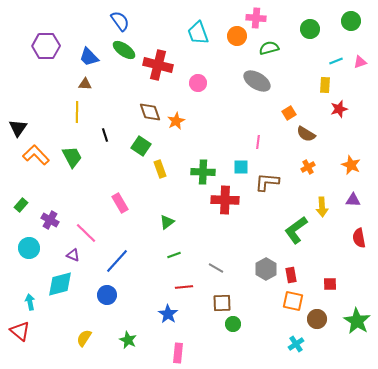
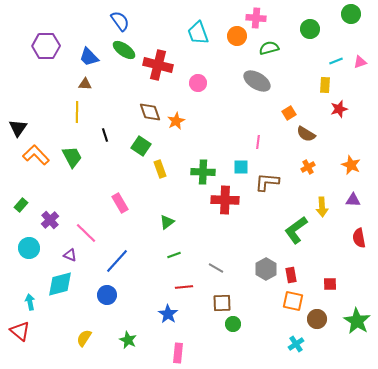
green circle at (351, 21): moved 7 px up
purple cross at (50, 220): rotated 18 degrees clockwise
purple triangle at (73, 255): moved 3 px left
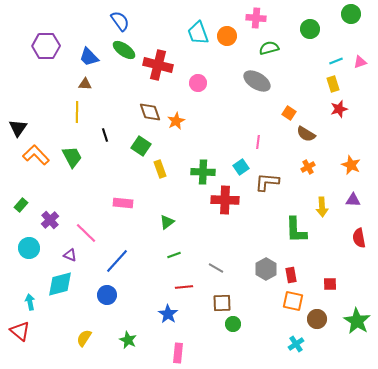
orange circle at (237, 36): moved 10 px left
yellow rectangle at (325, 85): moved 8 px right, 1 px up; rotated 21 degrees counterclockwise
orange square at (289, 113): rotated 24 degrees counterclockwise
cyan square at (241, 167): rotated 35 degrees counterclockwise
pink rectangle at (120, 203): moved 3 px right; rotated 54 degrees counterclockwise
green L-shape at (296, 230): rotated 56 degrees counterclockwise
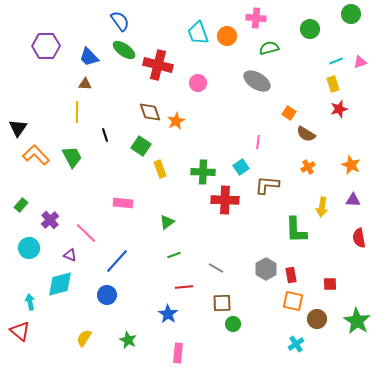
brown L-shape at (267, 182): moved 3 px down
yellow arrow at (322, 207): rotated 12 degrees clockwise
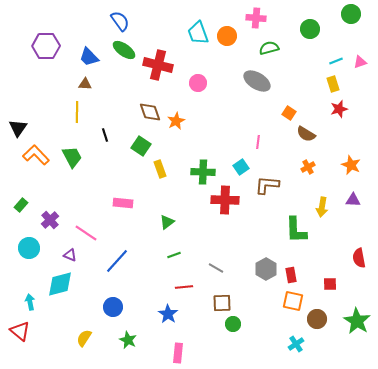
pink line at (86, 233): rotated 10 degrees counterclockwise
red semicircle at (359, 238): moved 20 px down
blue circle at (107, 295): moved 6 px right, 12 px down
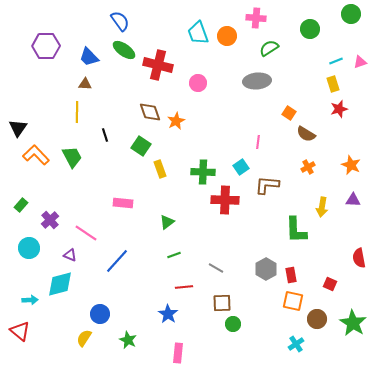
green semicircle at (269, 48): rotated 18 degrees counterclockwise
gray ellipse at (257, 81): rotated 36 degrees counterclockwise
red square at (330, 284): rotated 24 degrees clockwise
cyan arrow at (30, 302): moved 2 px up; rotated 98 degrees clockwise
blue circle at (113, 307): moved 13 px left, 7 px down
green star at (357, 321): moved 4 px left, 2 px down
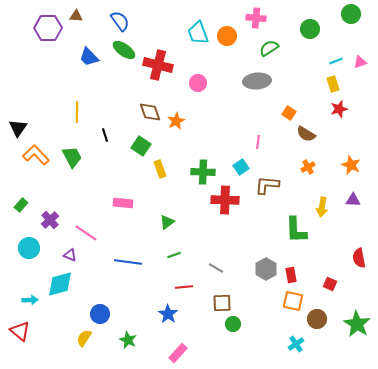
purple hexagon at (46, 46): moved 2 px right, 18 px up
brown triangle at (85, 84): moved 9 px left, 68 px up
blue line at (117, 261): moved 11 px right, 1 px down; rotated 56 degrees clockwise
green star at (353, 323): moved 4 px right, 1 px down
pink rectangle at (178, 353): rotated 36 degrees clockwise
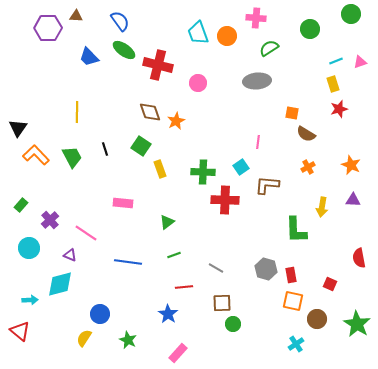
orange square at (289, 113): moved 3 px right; rotated 24 degrees counterclockwise
black line at (105, 135): moved 14 px down
gray hexagon at (266, 269): rotated 15 degrees counterclockwise
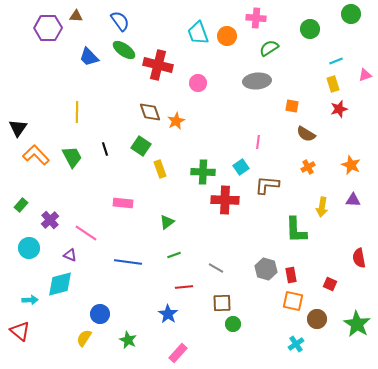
pink triangle at (360, 62): moved 5 px right, 13 px down
orange square at (292, 113): moved 7 px up
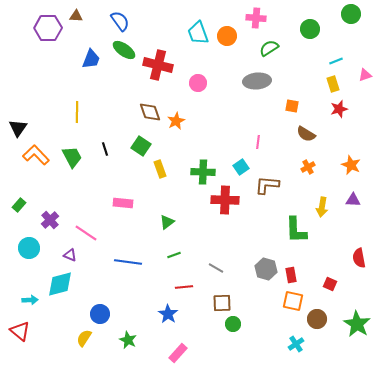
blue trapezoid at (89, 57): moved 2 px right, 2 px down; rotated 115 degrees counterclockwise
green rectangle at (21, 205): moved 2 px left
